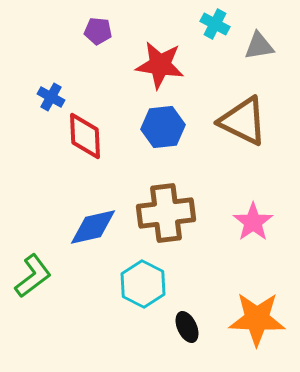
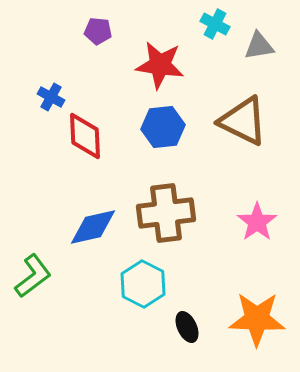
pink star: moved 4 px right
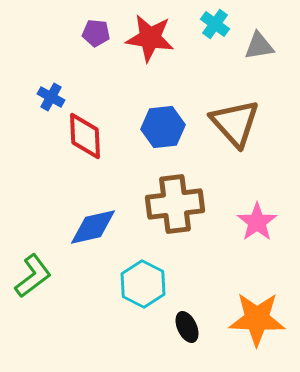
cyan cross: rotated 8 degrees clockwise
purple pentagon: moved 2 px left, 2 px down
red star: moved 10 px left, 27 px up
brown triangle: moved 8 px left, 2 px down; rotated 22 degrees clockwise
brown cross: moved 9 px right, 9 px up
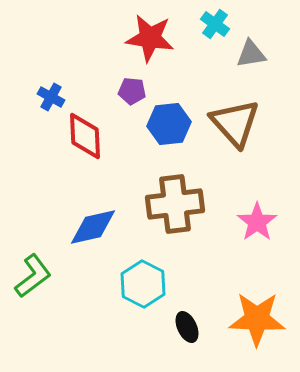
purple pentagon: moved 36 px right, 58 px down
gray triangle: moved 8 px left, 8 px down
blue hexagon: moved 6 px right, 3 px up
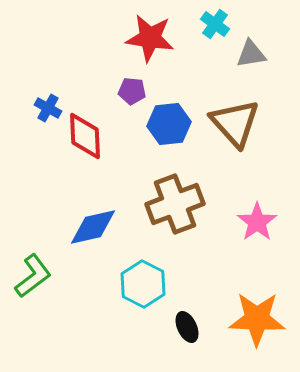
blue cross: moved 3 px left, 11 px down
brown cross: rotated 14 degrees counterclockwise
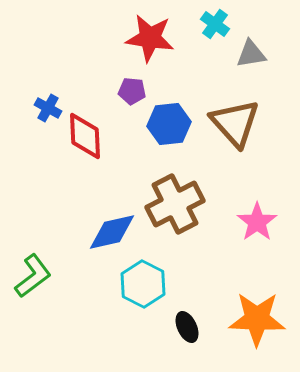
brown cross: rotated 6 degrees counterclockwise
blue diamond: moved 19 px right, 5 px down
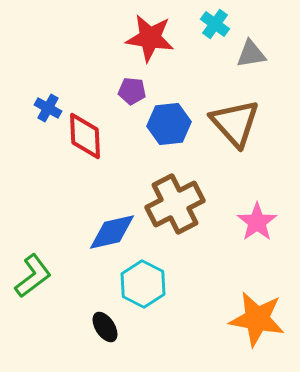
orange star: rotated 8 degrees clockwise
black ellipse: moved 82 px left; rotated 8 degrees counterclockwise
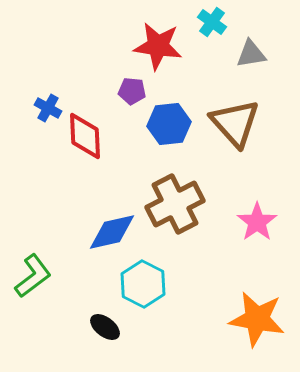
cyan cross: moved 3 px left, 2 px up
red star: moved 8 px right, 8 px down
black ellipse: rotated 20 degrees counterclockwise
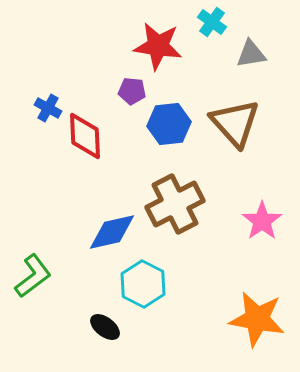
pink star: moved 5 px right, 1 px up
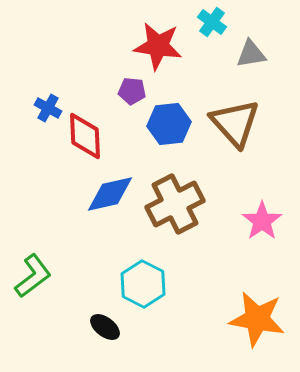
blue diamond: moved 2 px left, 38 px up
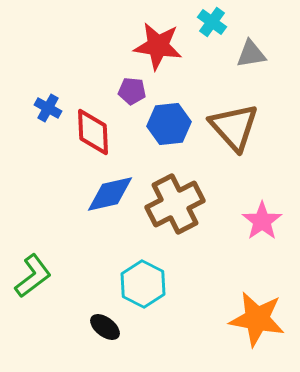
brown triangle: moved 1 px left, 4 px down
red diamond: moved 8 px right, 4 px up
